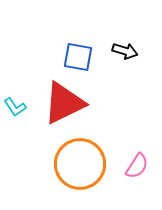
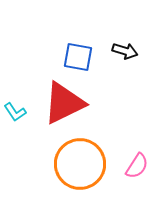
cyan L-shape: moved 5 px down
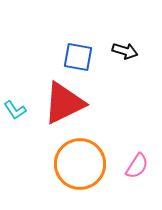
cyan L-shape: moved 2 px up
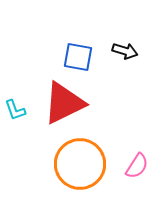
cyan L-shape: rotated 15 degrees clockwise
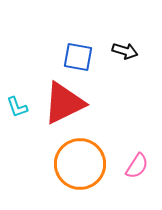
cyan L-shape: moved 2 px right, 3 px up
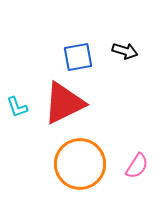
blue square: rotated 20 degrees counterclockwise
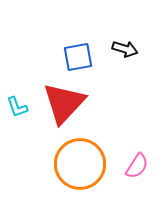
black arrow: moved 2 px up
red triangle: rotated 21 degrees counterclockwise
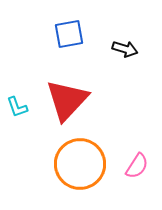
blue square: moved 9 px left, 23 px up
red triangle: moved 3 px right, 3 px up
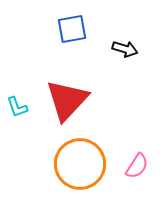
blue square: moved 3 px right, 5 px up
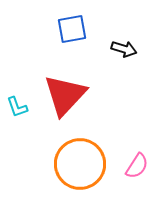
black arrow: moved 1 px left
red triangle: moved 2 px left, 5 px up
